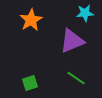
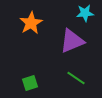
orange star: moved 3 px down
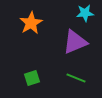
purple triangle: moved 3 px right, 1 px down
green line: rotated 12 degrees counterclockwise
green square: moved 2 px right, 5 px up
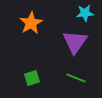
purple triangle: rotated 32 degrees counterclockwise
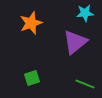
orange star: rotated 10 degrees clockwise
purple triangle: rotated 16 degrees clockwise
green line: moved 9 px right, 6 px down
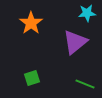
cyan star: moved 2 px right
orange star: rotated 15 degrees counterclockwise
